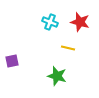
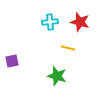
cyan cross: rotated 28 degrees counterclockwise
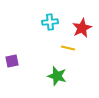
red star: moved 2 px right, 6 px down; rotated 30 degrees clockwise
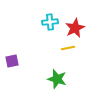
red star: moved 7 px left
yellow line: rotated 24 degrees counterclockwise
green star: moved 3 px down
